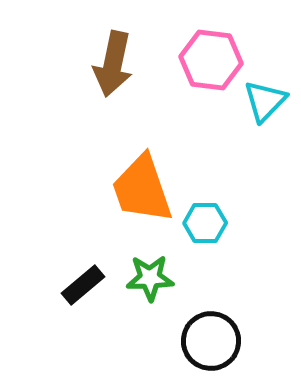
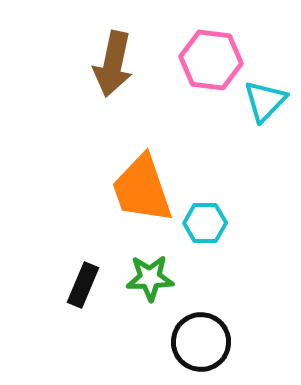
black rectangle: rotated 27 degrees counterclockwise
black circle: moved 10 px left, 1 px down
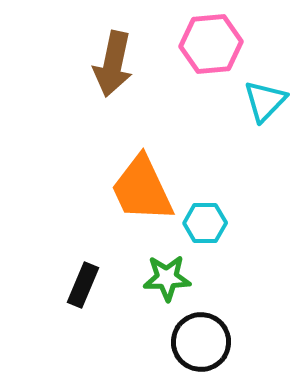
pink hexagon: moved 16 px up; rotated 12 degrees counterclockwise
orange trapezoid: rotated 6 degrees counterclockwise
green star: moved 17 px right
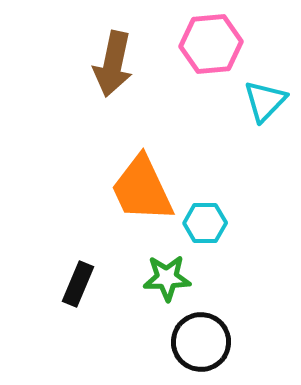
black rectangle: moved 5 px left, 1 px up
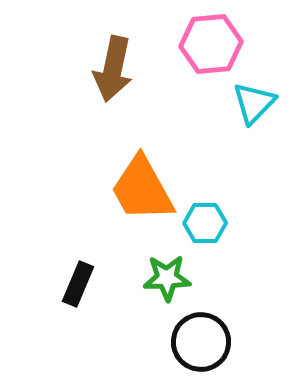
brown arrow: moved 5 px down
cyan triangle: moved 11 px left, 2 px down
orange trapezoid: rotated 4 degrees counterclockwise
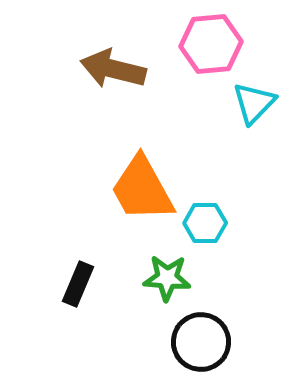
brown arrow: rotated 92 degrees clockwise
green star: rotated 6 degrees clockwise
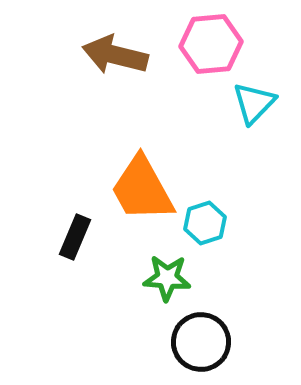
brown arrow: moved 2 px right, 14 px up
cyan hexagon: rotated 18 degrees counterclockwise
black rectangle: moved 3 px left, 47 px up
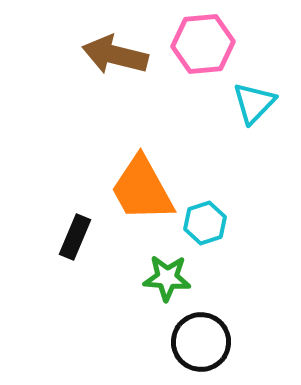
pink hexagon: moved 8 px left
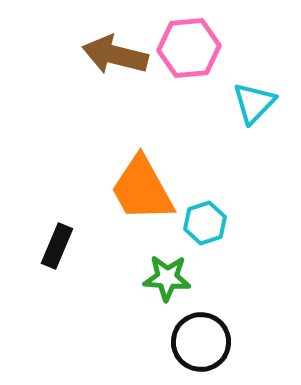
pink hexagon: moved 14 px left, 4 px down
black rectangle: moved 18 px left, 9 px down
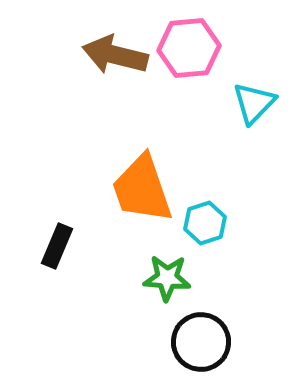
orange trapezoid: rotated 10 degrees clockwise
